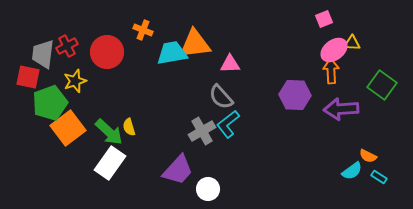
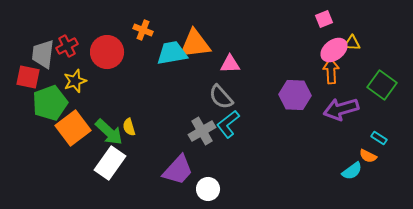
purple arrow: rotated 12 degrees counterclockwise
orange square: moved 5 px right
cyan rectangle: moved 39 px up
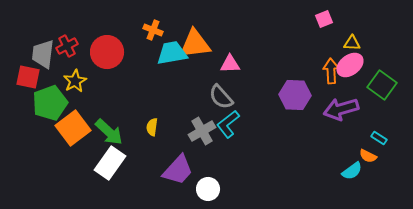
orange cross: moved 10 px right
pink ellipse: moved 16 px right, 15 px down
yellow star: rotated 10 degrees counterclockwise
yellow semicircle: moved 23 px right; rotated 24 degrees clockwise
